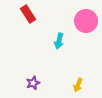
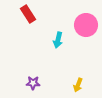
pink circle: moved 4 px down
cyan arrow: moved 1 px left, 1 px up
purple star: rotated 24 degrees clockwise
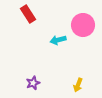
pink circle: moved 3 px left
cyan arrow: rotated 63 degrees clockwise
purple star: rotated 24 degrees counterclockwise
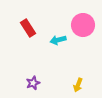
red rectangle: moved 14 px down
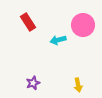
red rectangle: moved 6 px up
yellow arrow: rotated 32 degrees counterclockwise
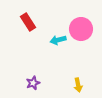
pink circle: moved 2 px left, 4 px down
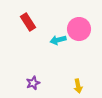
pink circle: moved 2 px left
yellow arrow: moved 1 px down
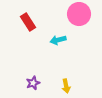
pink circle: moved 15 px up
yellow arrow: moved 12 px left
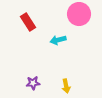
purple star: rotated 16 degrees clockwise
